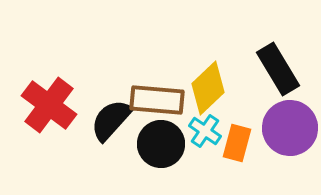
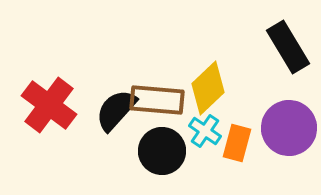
black rectangle: moved 10 px right, 22 px up
black semicircle: moved 5 px right, 10 px up
purple circle: moved 1 px left
black circle: moved 1 px right, 7 px down
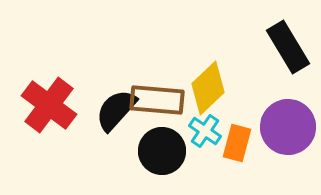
purple circle: moved 1 px left, 1 px up
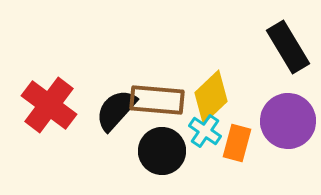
yellow diamond: moved 3 px right, 9 px down
purple circle: moved 6 px up
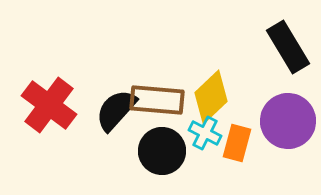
cyan cross: moved 2 px down; rotated 8 degrees counterclockwise
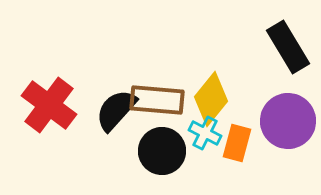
yellow diamond: moved 2 px down; rotated 8 degrees counterclockwise
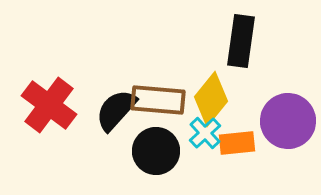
black rectangle: moved 47 px left, 6 px up; rotated 39 degrees clockwise
brown rectangle: moved 1 px right
cyan cross: rotated 20 degrees clockwise
orange rectangle: rotated 69 degrees clockwise
black circle: moved 6 px left
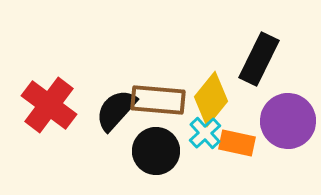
black rectangle: moved 18 px right, 18 px down; rotated 18 degrees clockwise
orange rectangle: rotated 18 degrees clockwise
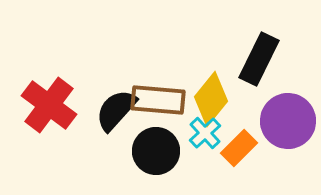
orange rectangle: moved 2 px right, 5 px down; rotated 57 degrees counterclockwise
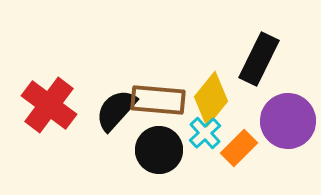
black circle: moved 3 px right, 1 px up
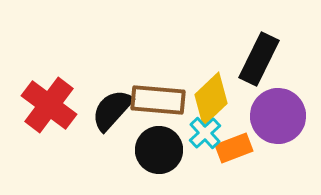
yellow diamond: rotated 8 degrees clockwise
black semicircle: moved 4 px left
purple circle: moved 10 px left, 5 px up
orange rectangle: moved 5 px left; rotated 24 degrees clockwise
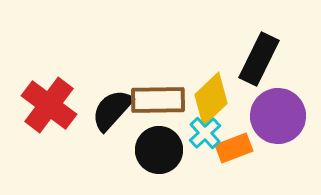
brown rectangle: rotated 6 degrees counterclockwise
